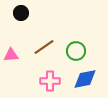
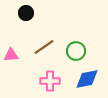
black circle: moved 5 px right
blue diamond: moved 2 px right
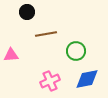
black circle: moved 1 px right, 1 px up
brown line: moved 2 px right, 13 px up; rotated 25 degrees clockwise
pink cross: rotated 24 degrees counterclockwise
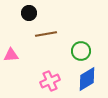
black circle: moved 2 px right, 1 px down
green circle: moved 5 px right
blue diamond: rotated 20 degrees counterclockwise
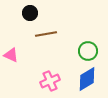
black circle: moved 1 px right
green circle: moved 7 px right
pink triangle: rotated 28 degrees clockwise
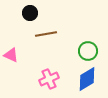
pink cross: moved 1 px left, 2 px up
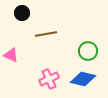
black circle: moved 8 px left
blue diamond: moved 4 px left; rotated 45 degrees clockwise
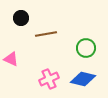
black circle: moved 1 px left, 5 px down
green circle: moved 2 px left, 3 px up
pink triangle: moved 4 px down
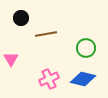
pink triangle: rotated 35 degrees clockwise
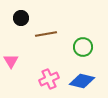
green circle: moved 3 px left, 1 px up
pink triangle: moved 2 px down
blue diamond: moved 1 px left, 2 px down
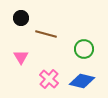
brown line: rotated 25 degrees clockwise
green circle: moved 1 px right, 2 px down
pink triangle: moved 10 px right, 4 px up
pink cross: rotated 24 degrees counterclockwise
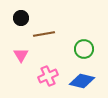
brown line: moved 2 px left; rotated 25 degrees counterclockwise
pink triangle: moved 2 px up
pink cross: moved 1 px left, 3 px up; rotated 24 degrees clockwise
